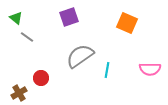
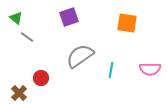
orange square: rotated 15 degrees counterclockwise
cyan line: moved 4 px right
brown cross: rotated 14 degrees counterclockwise
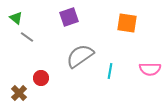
cyan line: moved 1 px left, 1 px down
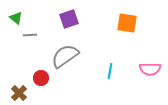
purple square: moved 2 px down
gray line: moved 3 px right, 2 px up; rotated 40 degrees counterclockwise
gray semicircle: moved 15 px left
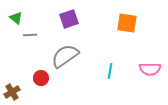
brown cross: moved 7 px left, 1 px up; rotated 14 degrees clockwise
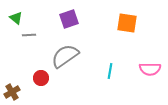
gray line: moved 1 px left
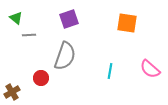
gray semicircle: rotated 144 degrees clockwise
pink semicircle: rotated 40 degrees clockwise
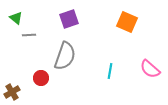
orange square: moved 1 px up; rotated 15 degrees clockwise
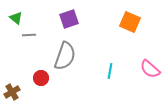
orange square: moved 3 px right
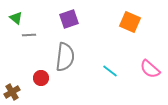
gray semicircle: moved 1 px down; rotated 12 degrees counterclockwise
cyan line: rotated 63 degrees counterclockwise
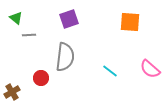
orange square: rotated 20 degrees counterclockwise
